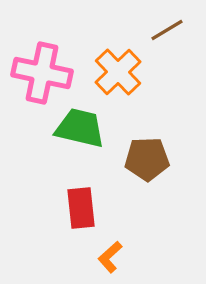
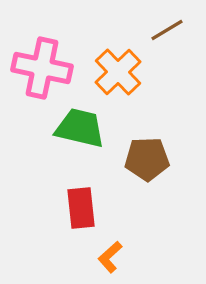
pink cross: moved 5 px up
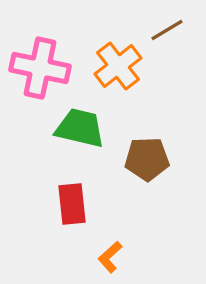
pink cross: moved 2 px left
orange cross: moved 6 px up; rotated 6 degrees clockwise
red rectangle: moved 9 px left, 4 px up
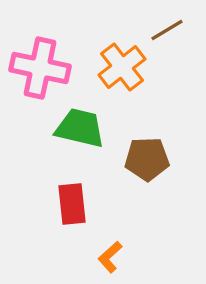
orange cross: moved 4 px right, 1 px down
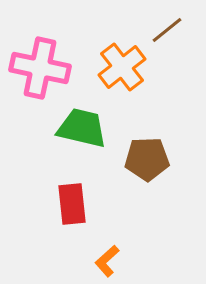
brown line: rotated 8 degrees counterclockwise
green trapezoid: moved 2 px right
orange L-shape: moved 3 px left, 4 px down
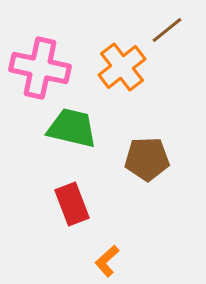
green trapezoid: moved 10 px left
red rectangle: rotated 15 degrees counterclockwise
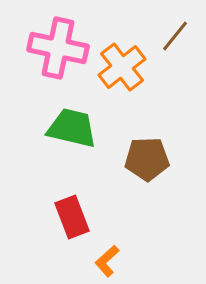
brown line: moved 8 px right, 6 px down; rotated 12 degrees counterclockwise
pink cross: moved 18 px right, 20 px up
red rectangle: moved 13 px down
